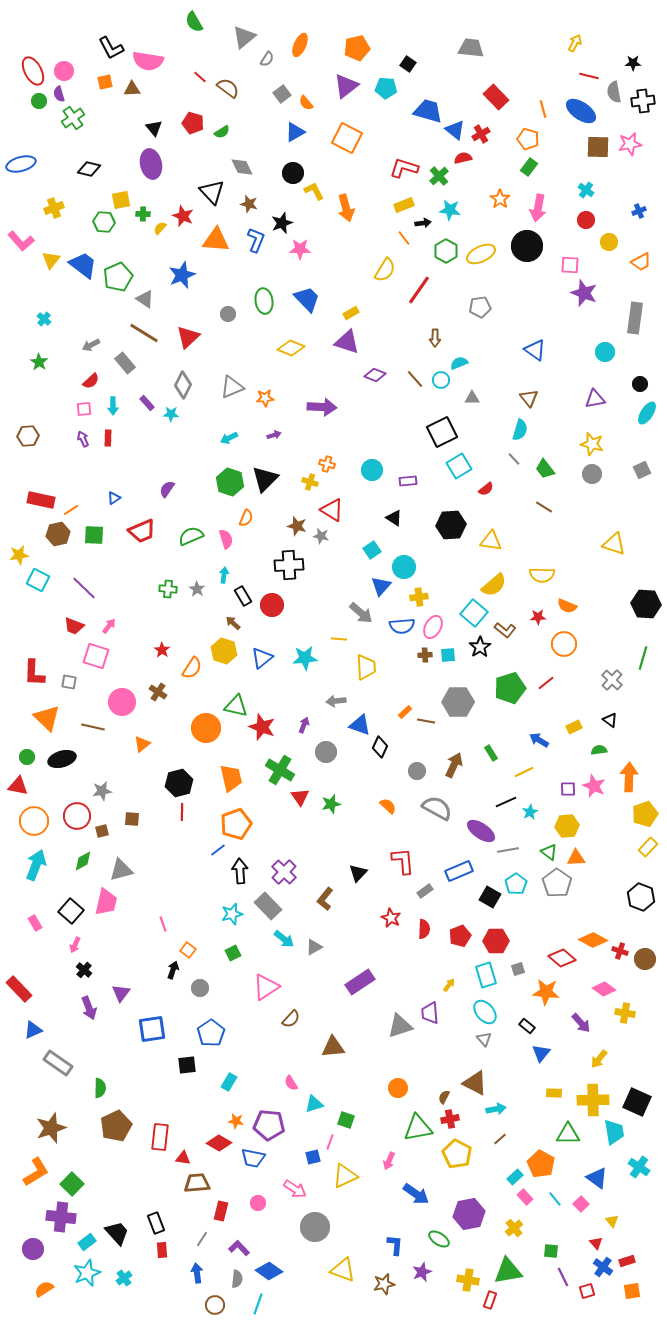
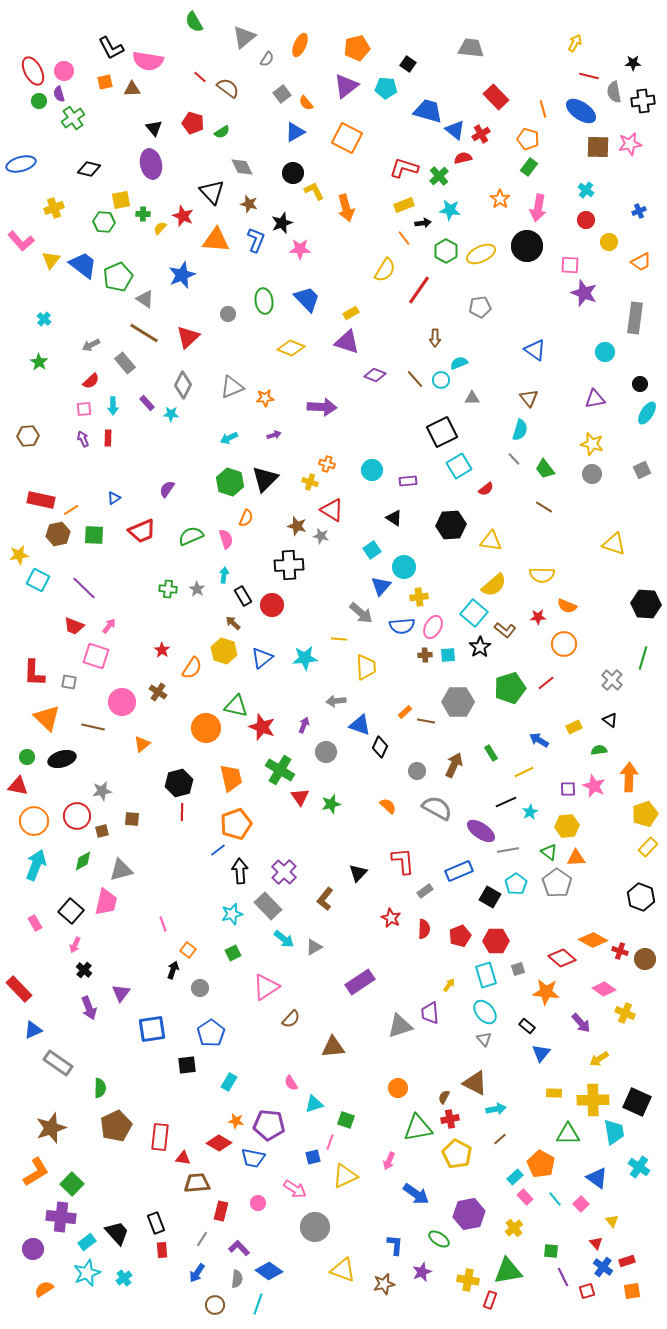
yellow cross at (625, 1013): rotated 12 degrees clockwise
yellow arrow at (599, 1059): rotated 18 degrees clockwise
blue arrow at (197, 1273): rotated 138 degrees counterclockwise
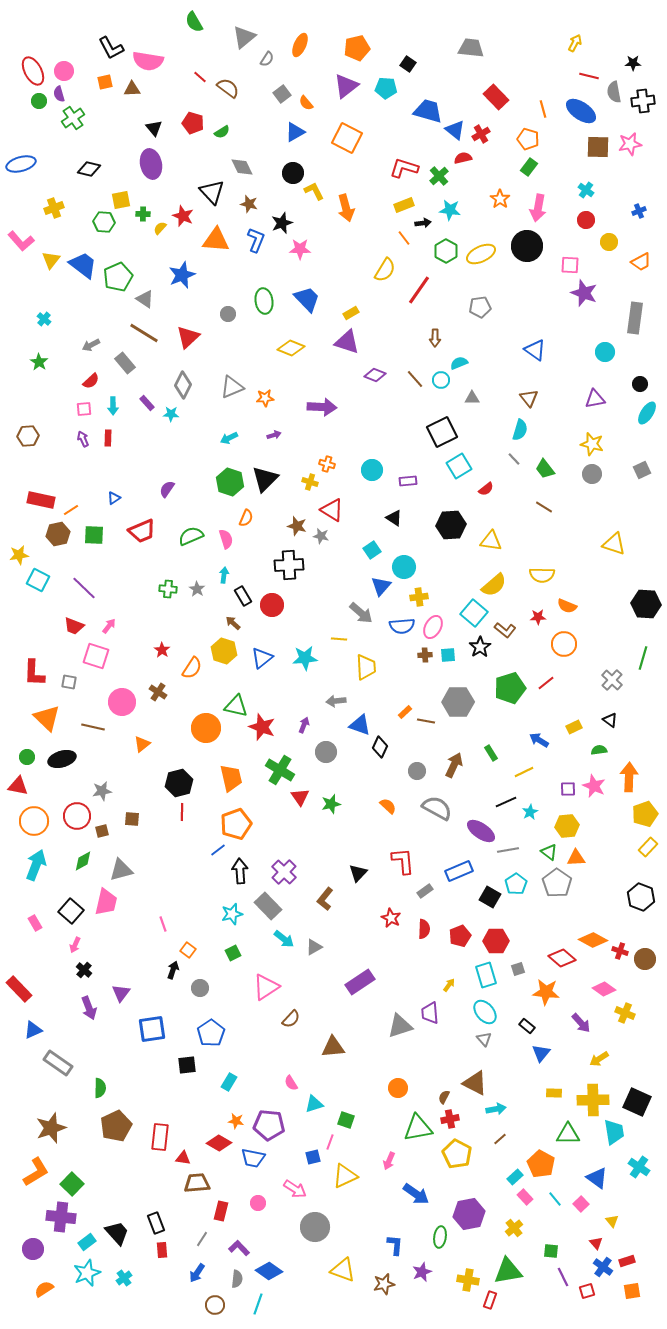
green ellipse at (439, 1239): moved 1 px right, 2 px up; rotated 65 degrees clockwise
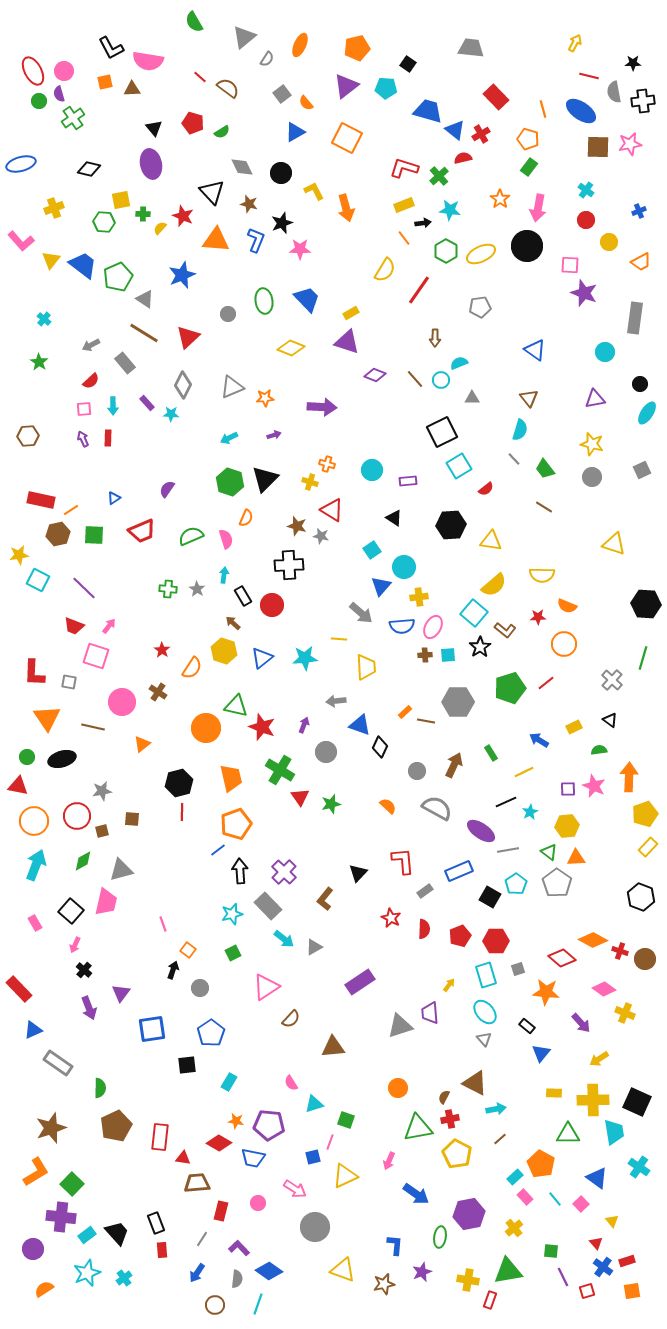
black circle at (293, 173): moved 12 px left
gray circle at (592, 474): moved 3 px down
orange triangle at (47, 718): rotated 12 degrees clockwise
cyan rectangle at (87, 1242): moved 7 px up
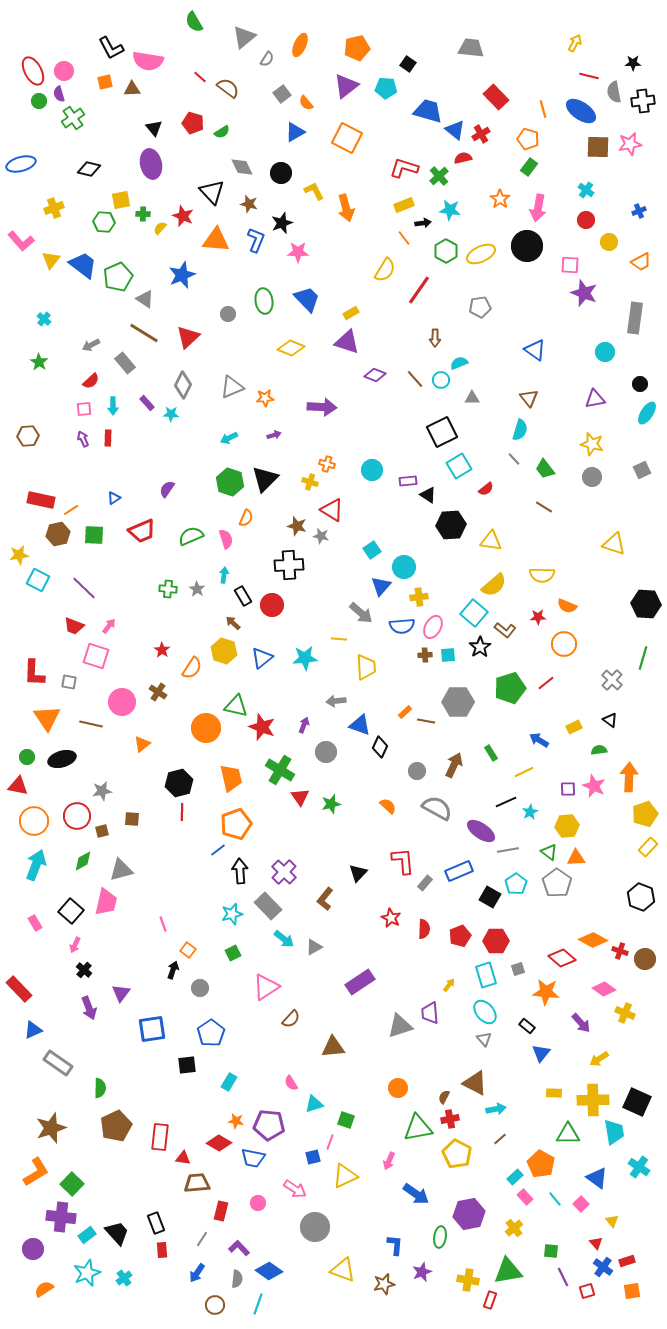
pink star at (300, 249): moved 2 px left, 3 px down
black triangle at (394, 518): moved 34 px right, 23 px up
brown line at (93, 727): moved 2 px left, 3 px up
gray rectangle at (425, 891): moved 8 px up; rotated 14 degrees counterclockwise
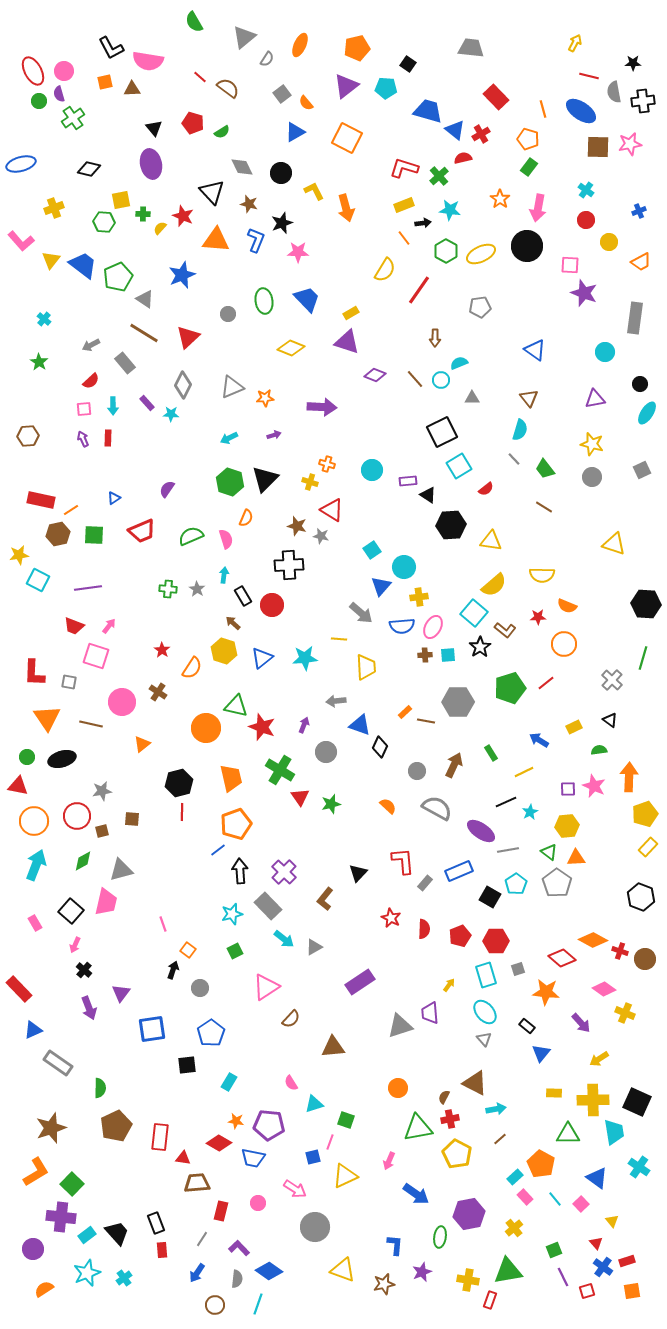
purple line at (84, 588): moved 4 px right; rotated 52 degrees counterclockwise
green square at (233, 953): moved 2 px right, 2 px up
green square at (551, 1251): moved 3 px right, 1 px up; rotated 28 degrees counterclockwise
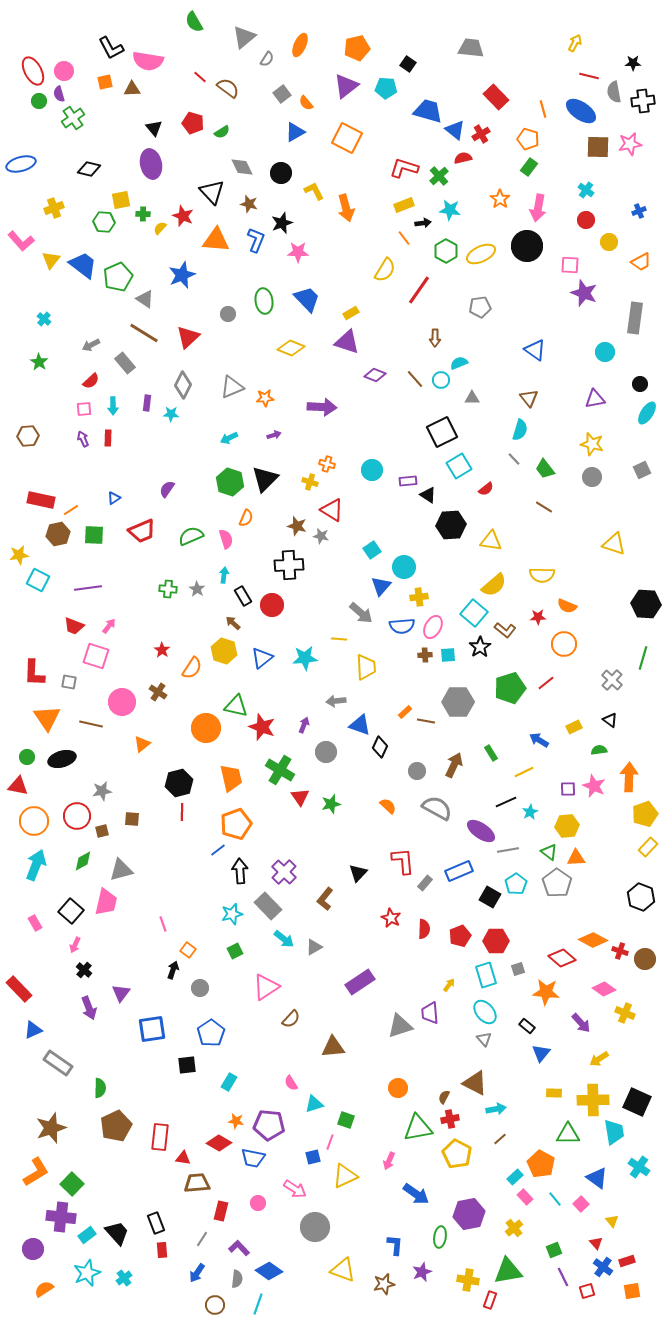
purple rectangle at (147, 403): rotated 49 degrees clockwise
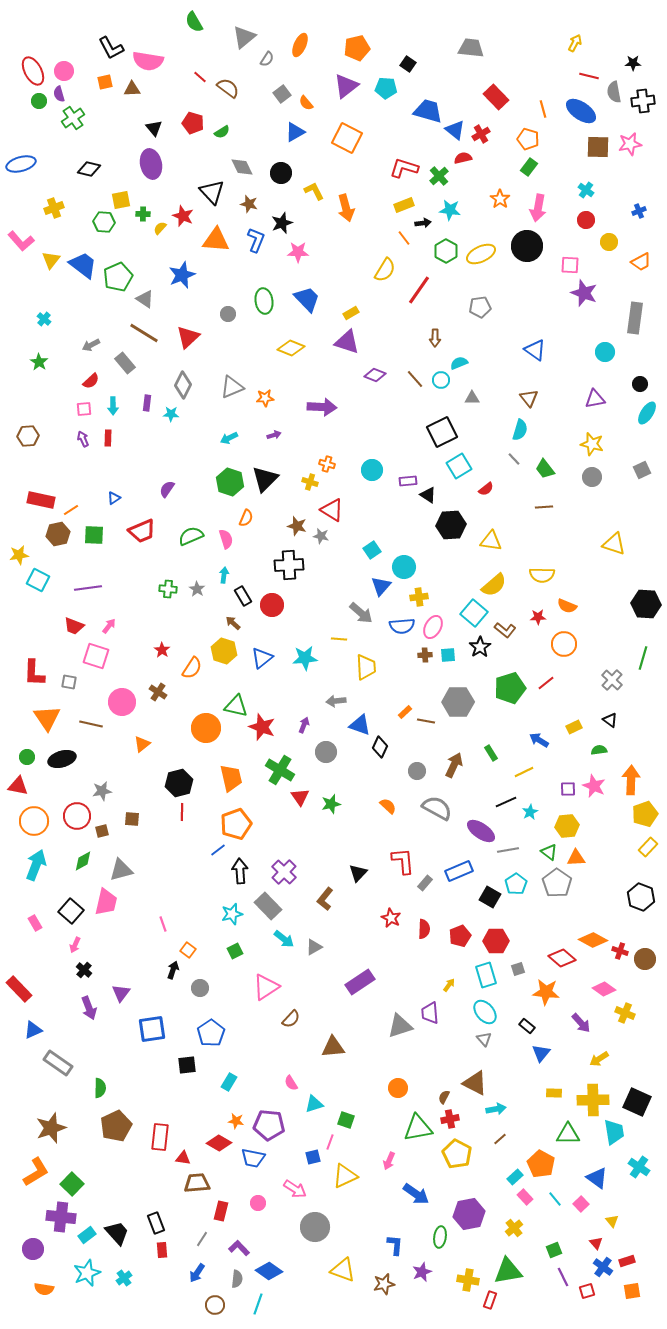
brown line at (544, 507): rotated 36 degrees counterclockwise
orange arrow at (629, 777): moved 2 px right, 3 px down
orange semicircle at (44, 1289): rotated 138 degrees counterclockwise
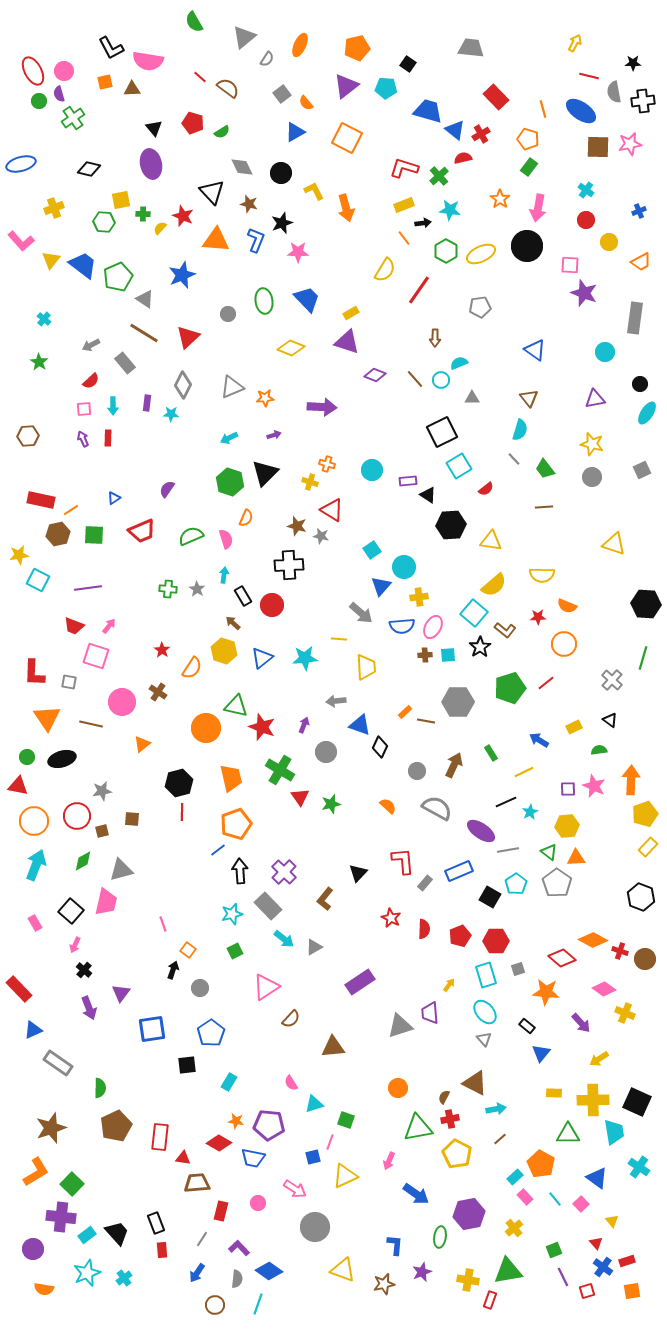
black triangle at (265, 479): moved 6 px up
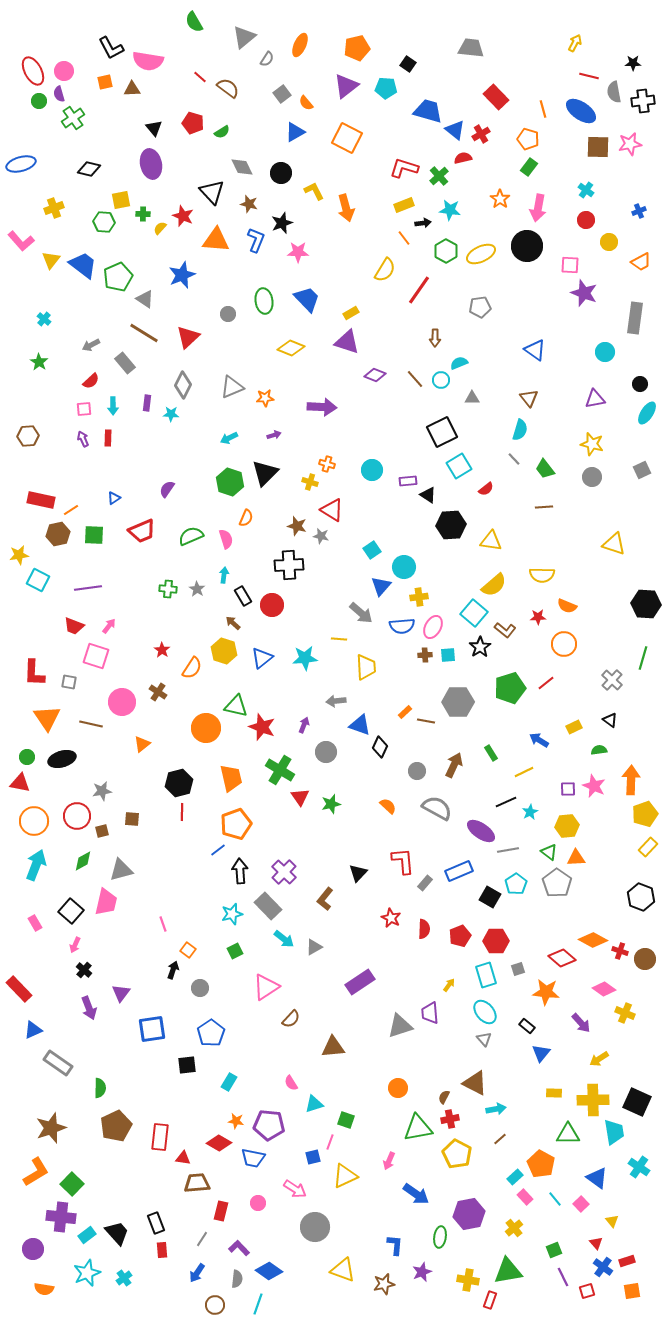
red triangle at (18, 786): moved 2 px right, 3 px up
